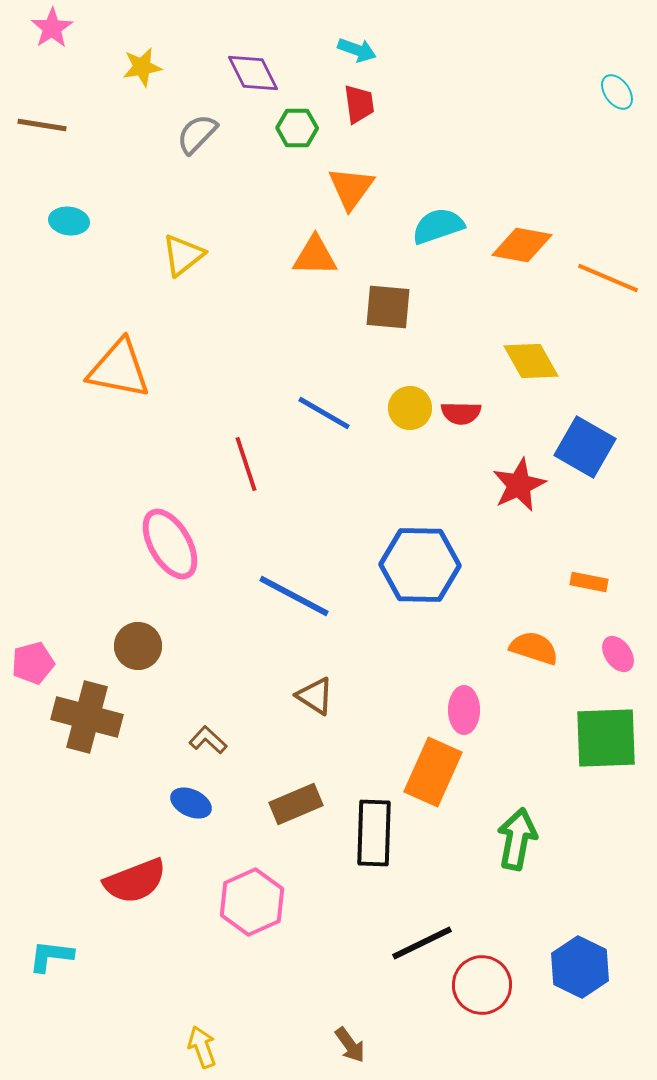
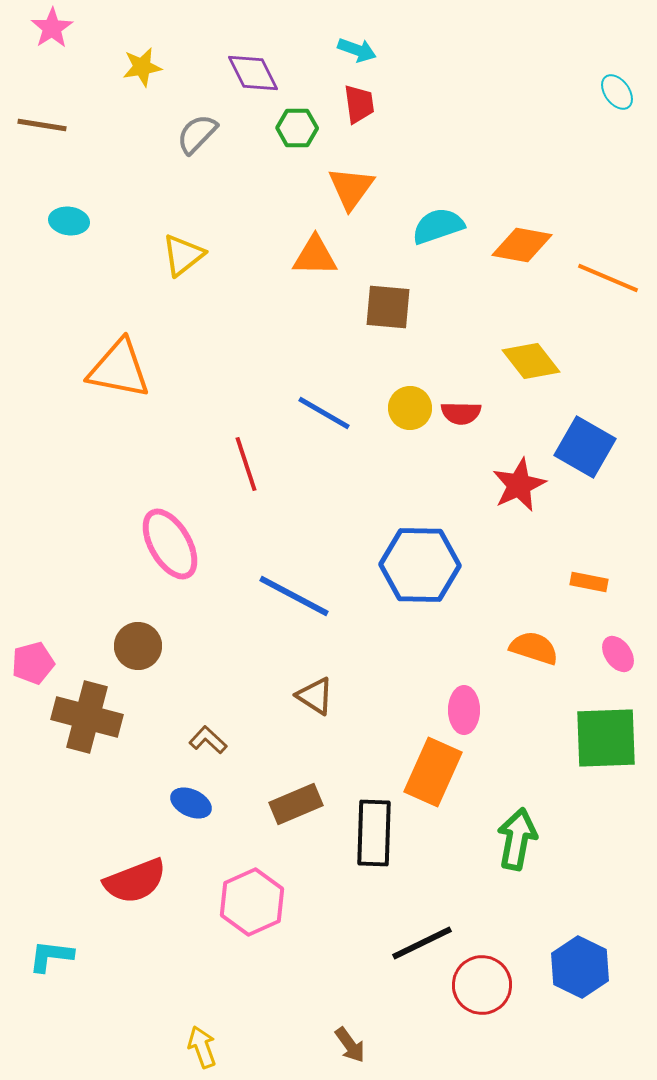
yellow diamond at (531, 361): rotated 8 degrees counterclockwise
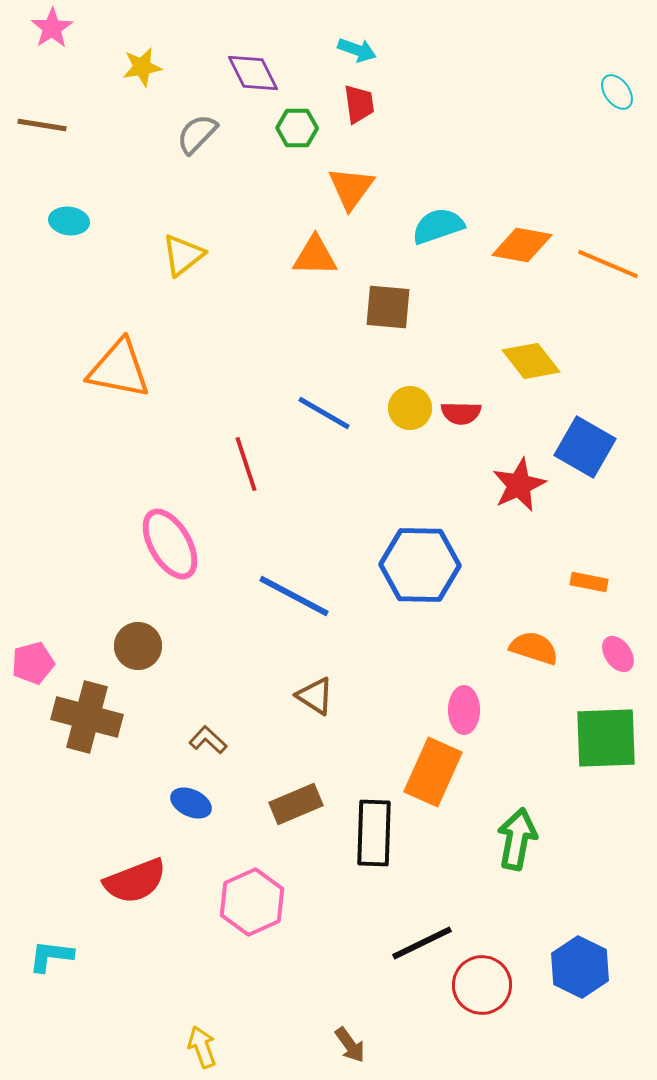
orange line at (608, 278): moved 14 px up
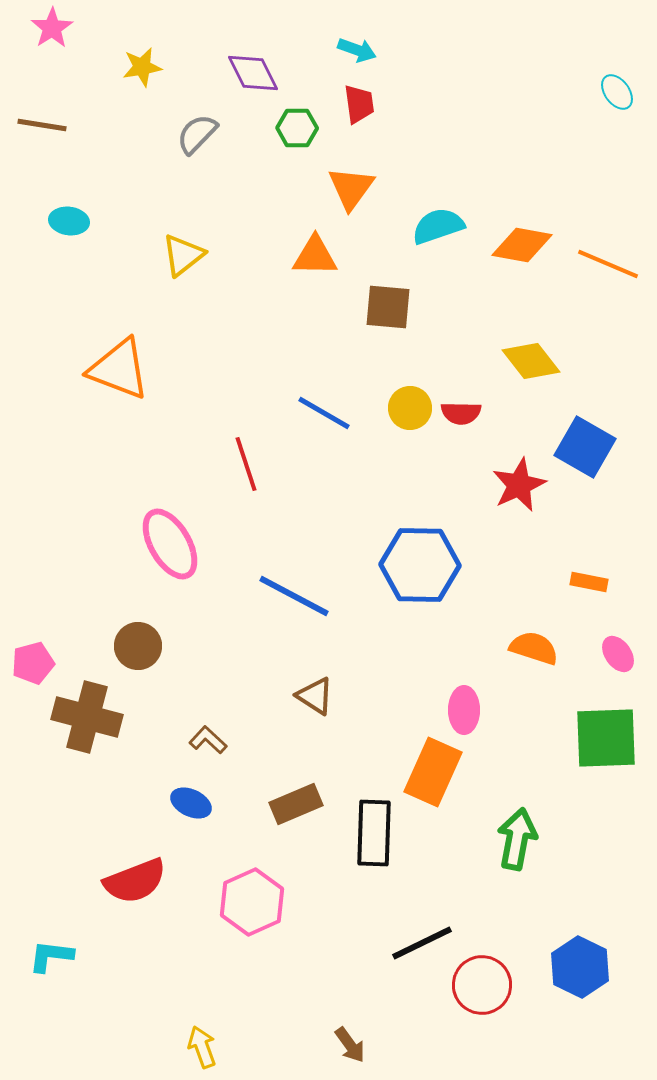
orange triangle at (119, 369): rotated 10 degrees clockwise
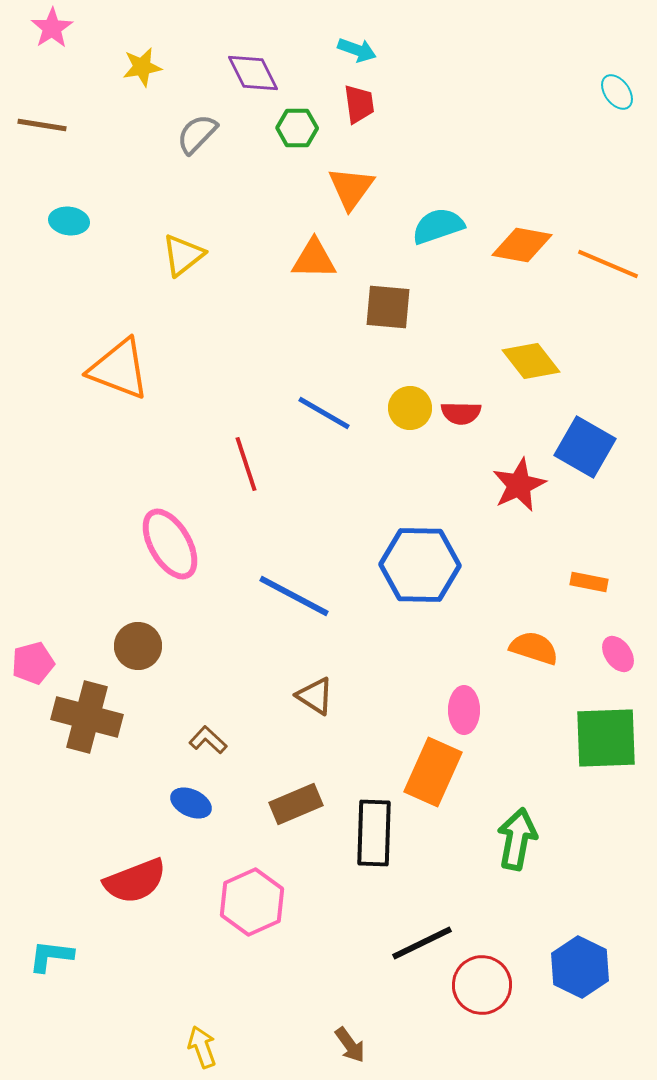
orange triangle at (315, 256): moved 1 px left, 3 px down
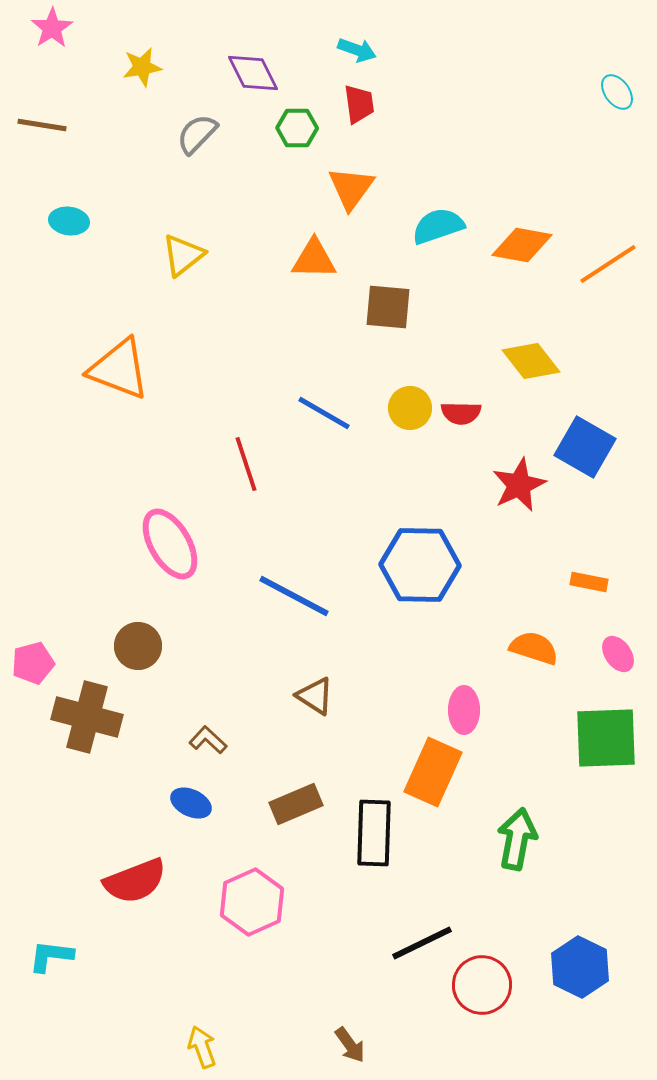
orange line at (608, 264): rotated 56 degrees counterclockwise
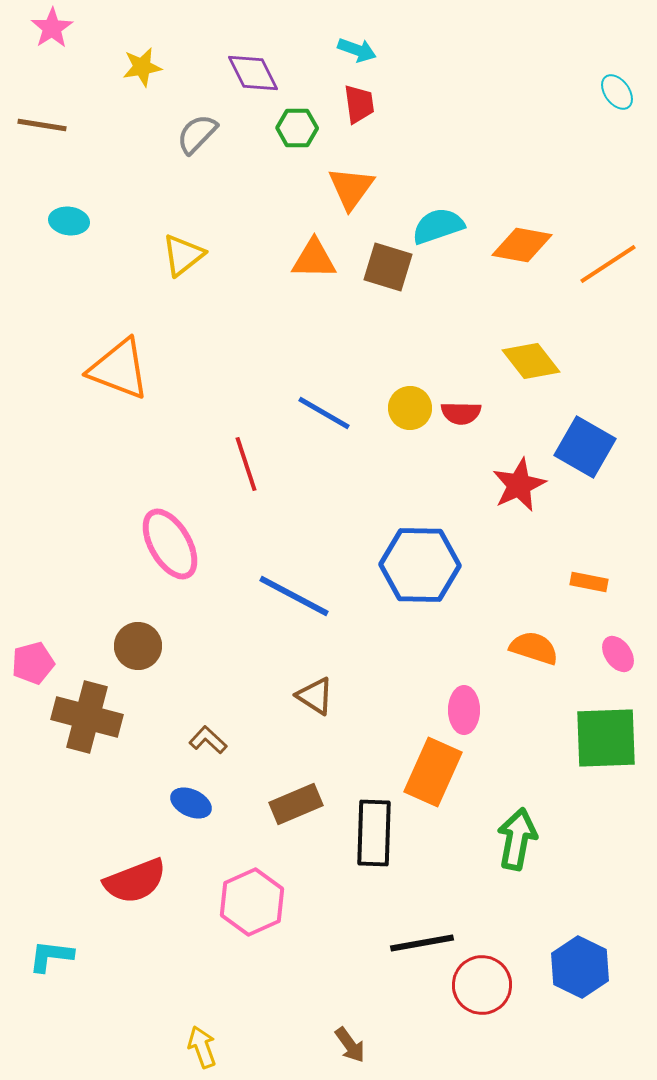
brown square at (388, 307): moved 40 px up; rotated 12 degrees clockwise
black line at (422, 943): rotated 16 degrees clockwise
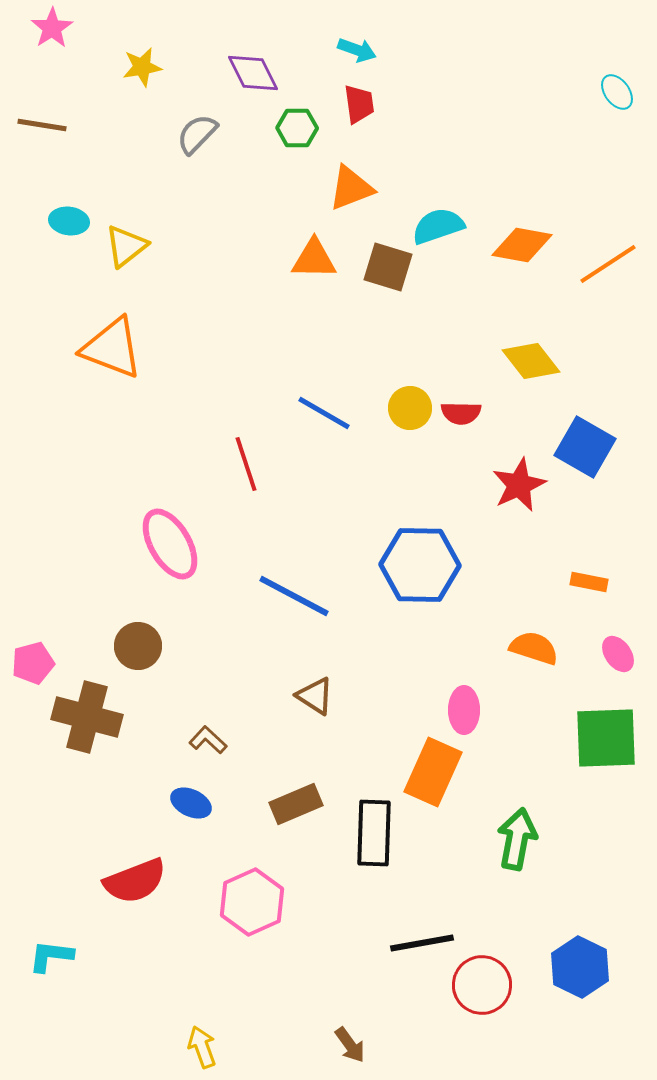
orange triangle at (351, 188): rotated 33 degrees clockwise
yellow triangle at (183, 255): moved 57 px left, 9 px up
orange triangle at (119, 369): moved 7 px left, 21 px up
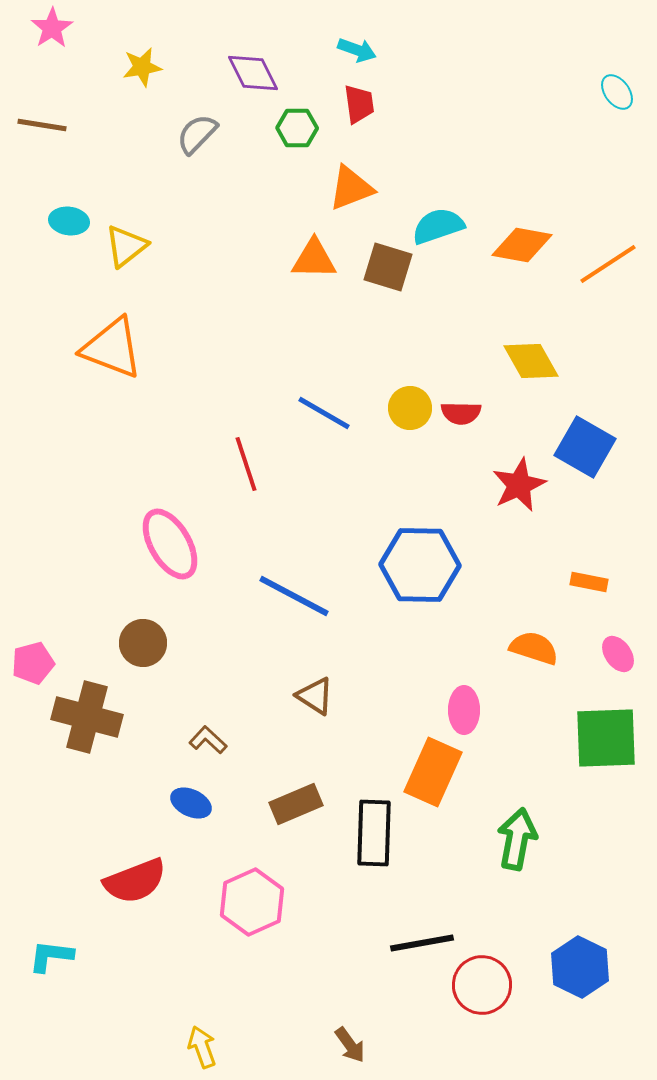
yellow diamond at (531, 361): rotated 8 degrees clockwise
brown circle at (138, 646): moved 5 px right, 3 px up
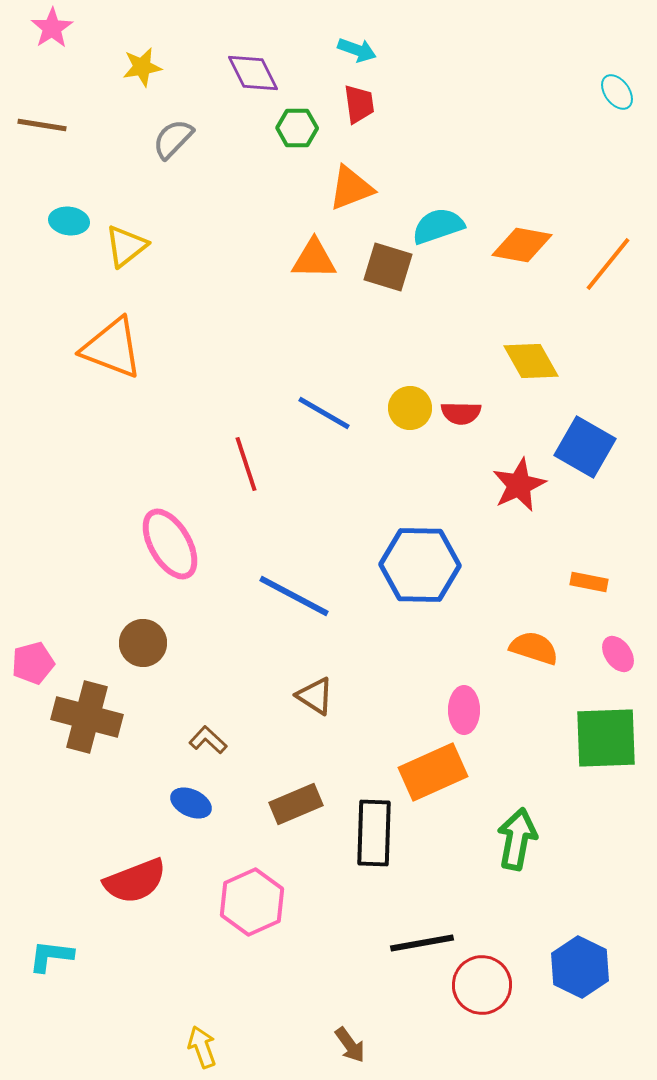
gray semicircle at (197, 134): moved 24 px left, 5 px down
orange line at (608, 264): rotated 18 degrees counterclockwise
orange rectangle at (433, 772): rotated 42 degrees clockwise
